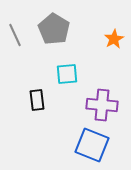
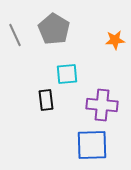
orange star: moved 1 px right, 1 px down; rotated 24 degrees clockwise
black rectangle: moved 9 px right
blue square: rotated 24 degrees counterclockwise
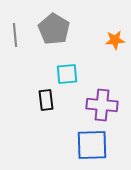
gray line: rotated 20 degrees clockwise
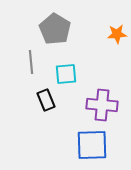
gray pentagon: moved 1 px right
gray line: moved 16 px right, 27 px down
orange star: moved 2 px right, 6 px up
cyan square: moved 1 px left
black rectangle: rotated 15 degrees counterclockwise
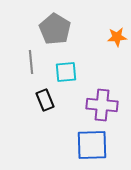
orange star: moved 3 px down
cyan square: moved 2 px up
black rectangle: moved 1 px left
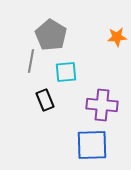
gray pentagon: moved 4 px left, 6 px down
gray line: moved 1 px up; rotated 15 degrees clockwise
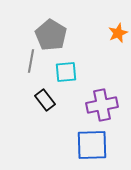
orange star: moved 1 px right, 4 px up; rotated 18 degrees counterclockwise
black rectangle: rotated 15 degrees counterclockwise
purple cross: rotated 16 degrees counterclockwise
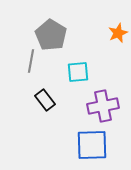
cyan square: moved 12 px right
purple cross: moved 1 px right, 1 px down
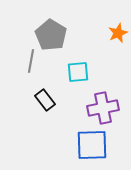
purple cross: moved 2 px down
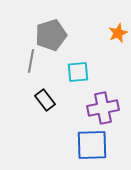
gray pentagon: rotated 24 degrees clockwise
